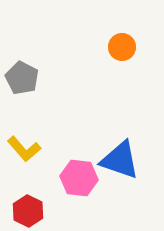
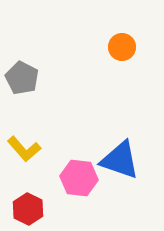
red hexagon: moved 2 px up
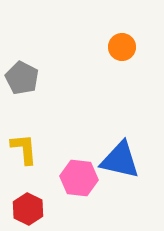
yellow L-shape: rotated 144 degrees counterclockwise
blue triangle: rotated 6 degrees counterclockwise
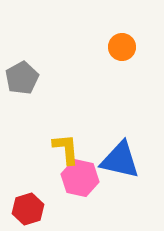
gray pentagon: rotated 16 degrees clockwise
yellow L-shape: moved 42 px right
pink hexagon: moved 1 px right; rotated 6 degrees clockwise
red hexagon: rotated 16 degrees clockwise
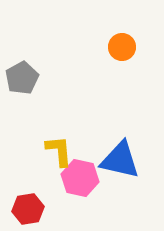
yellow L-shape: moved 7 px left, 2 px down
red hexagon: rotated 8 degrees clockwise
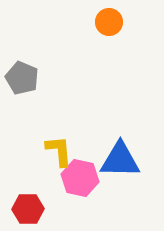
orange circle: moved 13 px left, 25 px up
gray pentagon: rotated 20 degrees counterclockwise
blue triangle: rotated 12 degrees counterclockwise
red hexagon: rotated 8 degrees clockwise
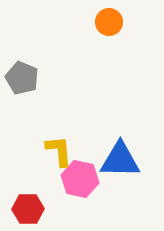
pink hexagon: moved 1 px down
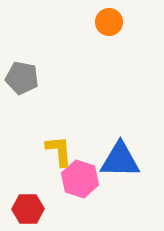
gray pentagon: rotated 12 degrees counterclockwise
pink hexagon: rotated 6 degrees clockwise
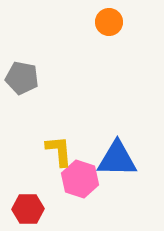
blue triangle: moved 3 px left, 1 px up
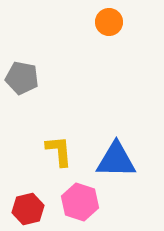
blue triangle: moved 1 px left, 1 px down
pink hexagon: moved 23 px down
red hexagon: rotated 12 degrees counterclockwise
